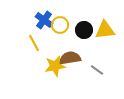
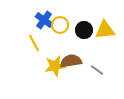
brown semicircle: moved 1 px right, 3 px down
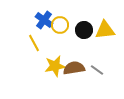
brown semicircle: moved 3 px right, 7 px down
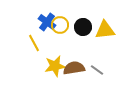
blue cross: moved 3 px right, 2 px down
black circle: moved 1 px left, 3 px up
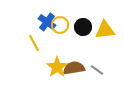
yellow star: moved 2 px right, 1 px down; rotated 25 degrees counterclockwise
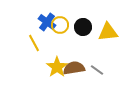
yellow triangle: moved 3 px right, 2 px down
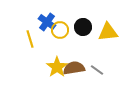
yellow circle: moved 5 px down
yellow line: moved 4 px left, 4 px up; rotated 12 degrees clockwise
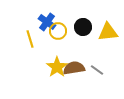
yellow circle: moved 2 px left, 1 px down
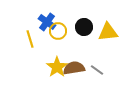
black circle: moved 1 px right
